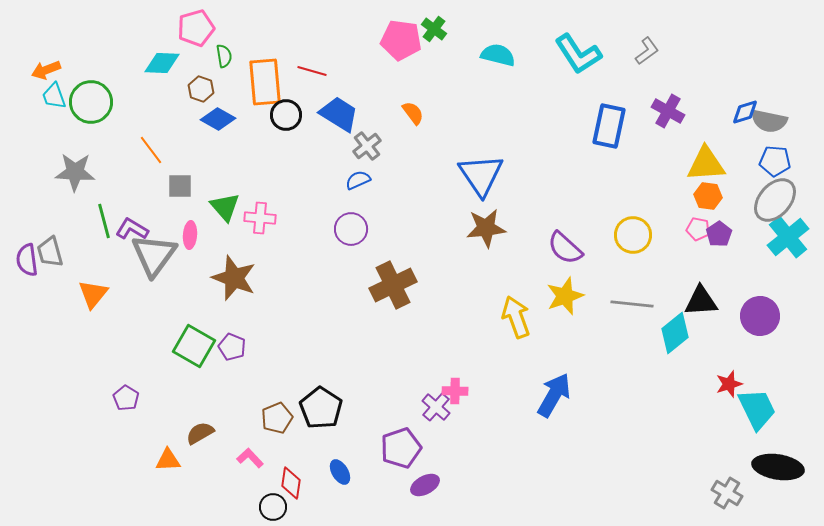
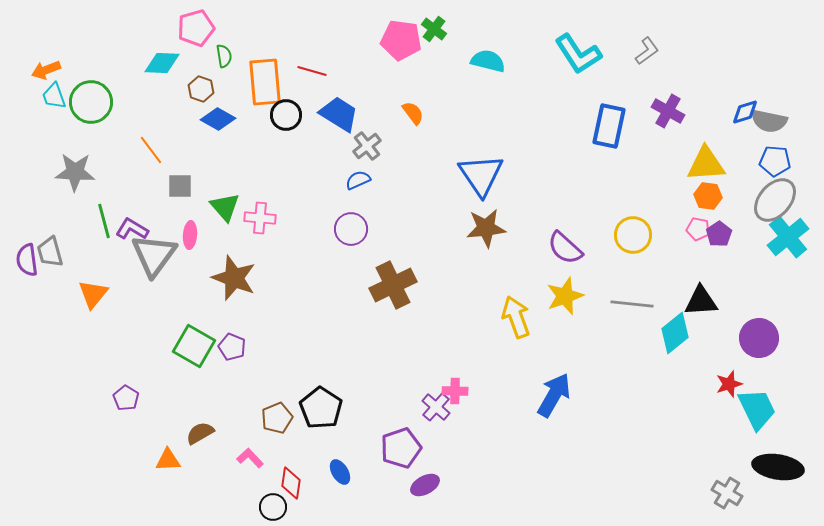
cyan semicircle at (498, 55): moved 10 px left, 6 px down
purple circle at (760, 316): moved 1 px left, 22 px down
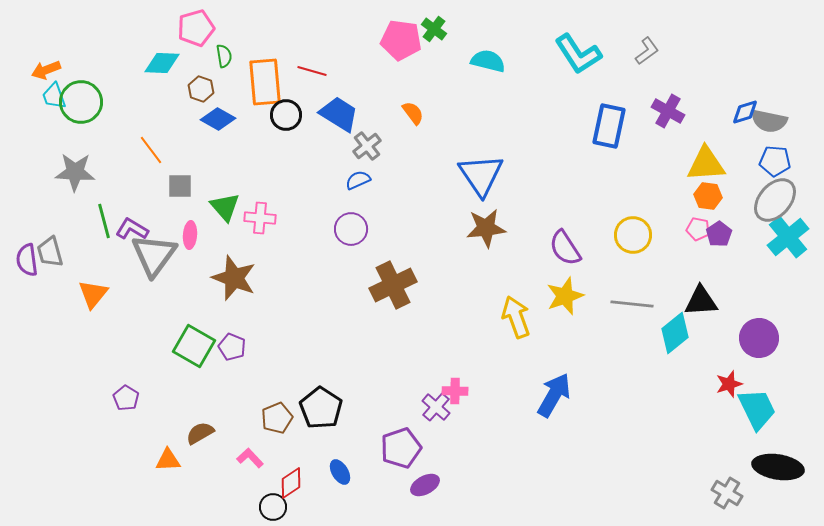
green circle at (91, 102): moved 10 px left
purple semicircle at (565, 248): rotated 15 degrees clockwise
red diamond at (291, 483): rotated 48 degrees clockwise
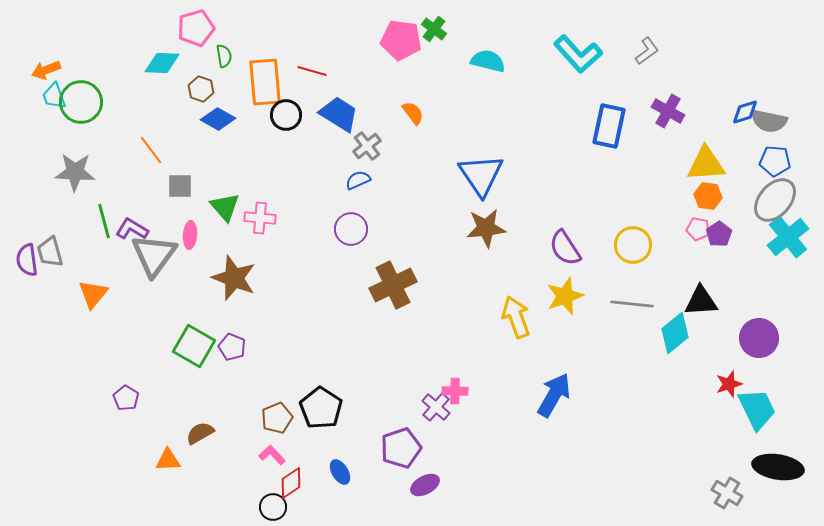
cyan L-shape at (578, 54): rotated 9 degrees counterclockwise
yellow circle at (633, 235): moved 10 px down
pink L-shape at (250, 458): moved 22 px right, 3 px up
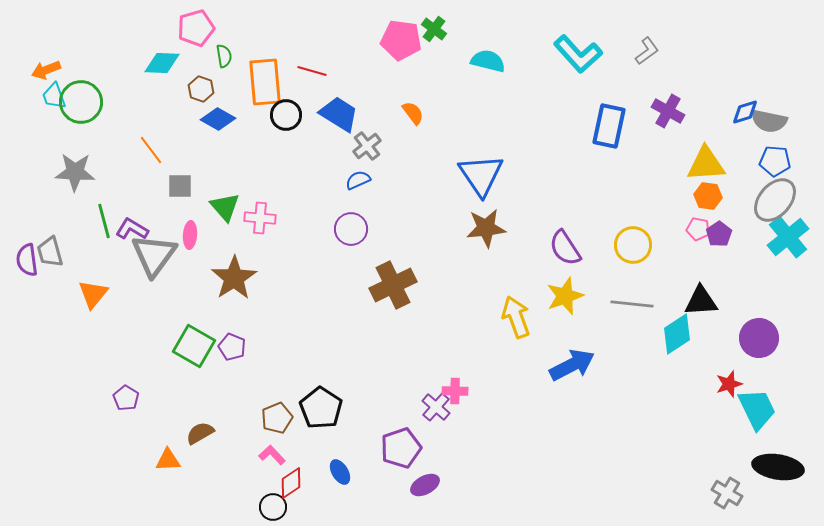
brown star at (234, 278): rotated 18 degrees clockwise
cyan diamond at (675, 333): moved 2 px right, 1 px down; rotated 6 degrees clockwise
blue arrow at (554, 395): moved 18 px right, 30 px up; rotated 33 degrees clockwise
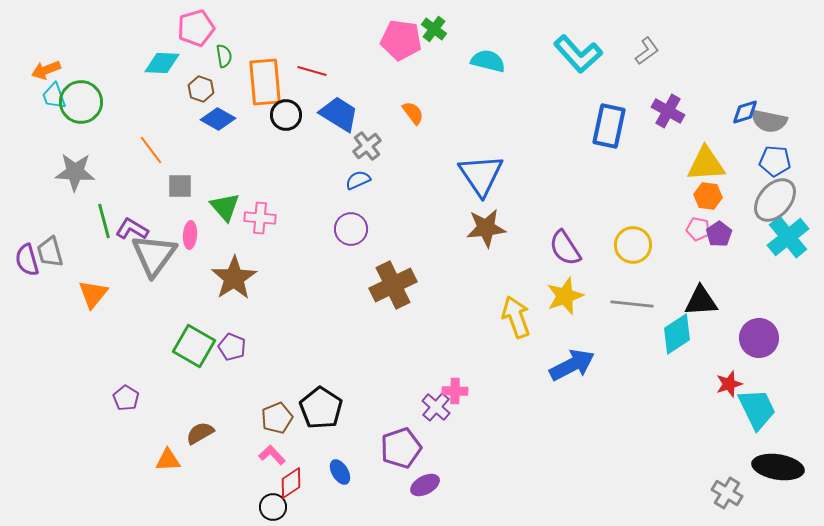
purple semicircle at (27, 260): rotated 8 degrees counterclockwise
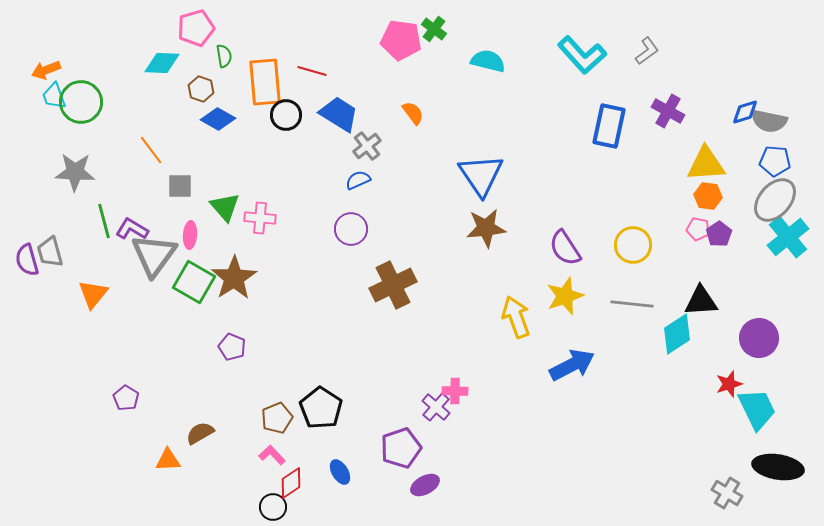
cyan L-shape at (578, 54): moved 4 px right, 1 px down
green square at (194, 346): moved 64 px up
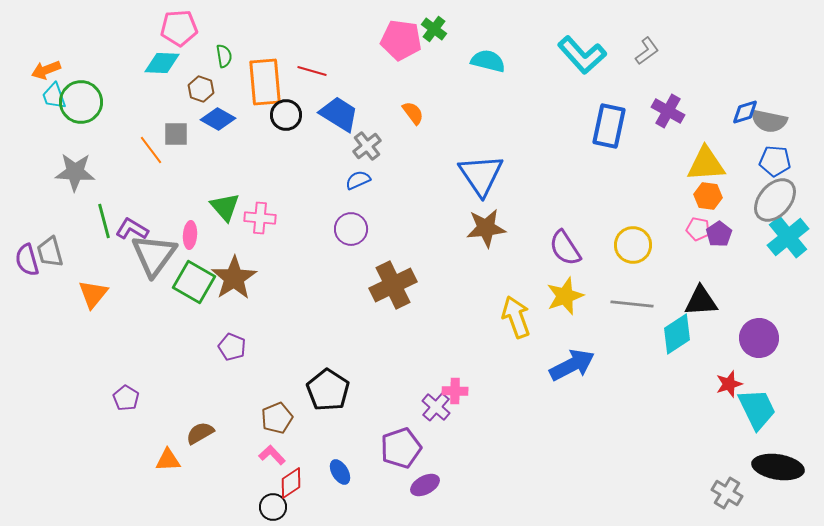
pink pentagon at (196, 28): moved 17 px left; rotated 12 degrees clockwise
gray square at (180, 186): moved 4 px left, 52 px up
black pentagon at (321, 408): moved 7 px right, 18 px up
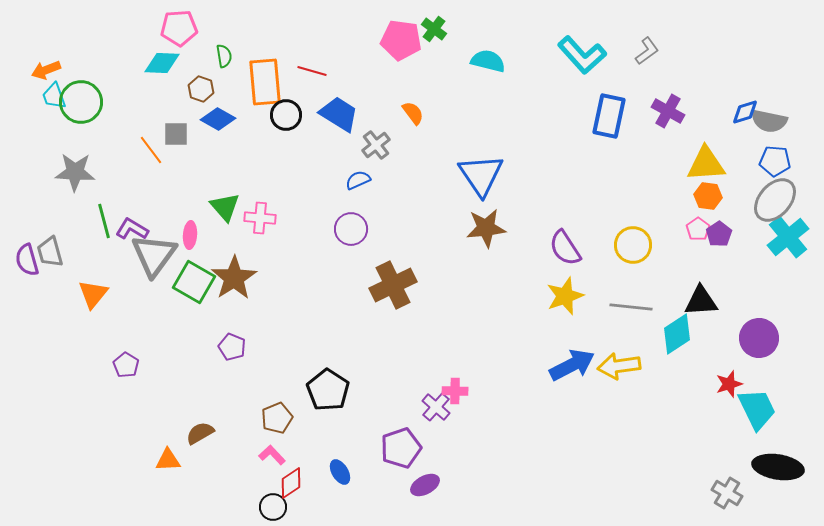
blue rectangle at (609, 126): moved 10 px up
gray cross at (367, 146): moved 9 px right, 1 px up
pink pentagon at (698, 229): rotated 25 degrees clockwise
gray line at (632, 304): moved 1 px left, 3 px down
yellow arrow at (516, 317): moved 103 px right, 49 px down; rotated 78 degrees counterclockwise
purple pentagon at (126, 398): moved 33 px up
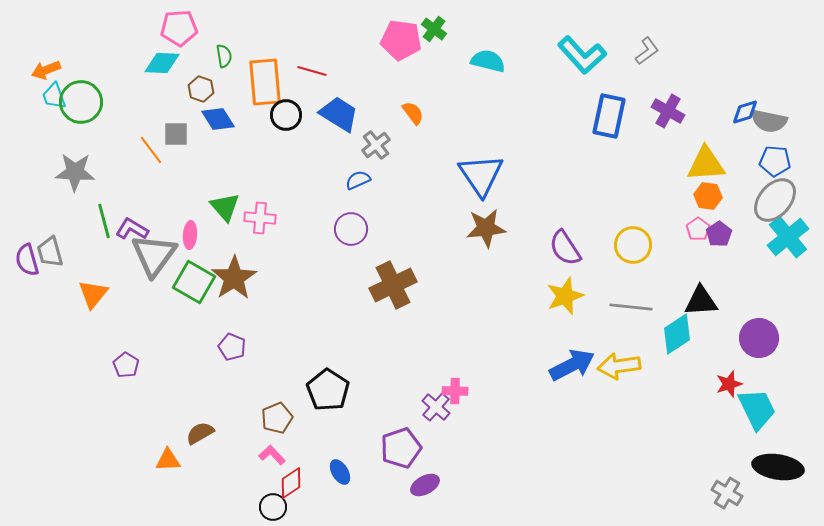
blue diamond at (218, 119): rotated 28 degrees clockwise
